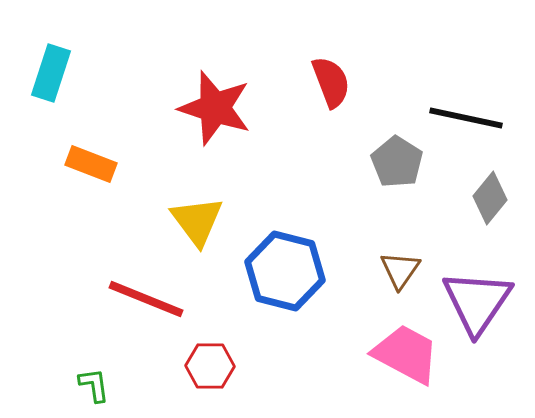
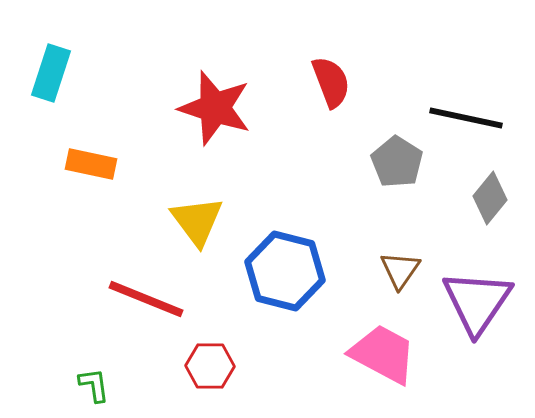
orange rectangle: rotated 9 degrees counterclockwise
pink trapezoid: moved 23 px left
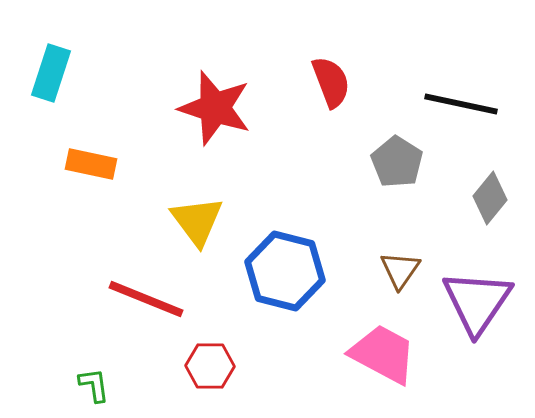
black line: moved 5 px left, 14 px up
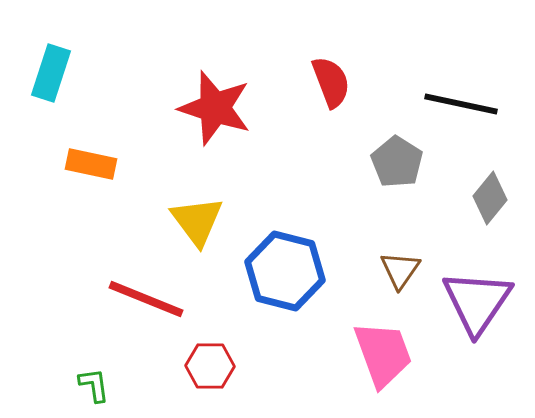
pink trapezoid: rotated 42 degrees clockwise
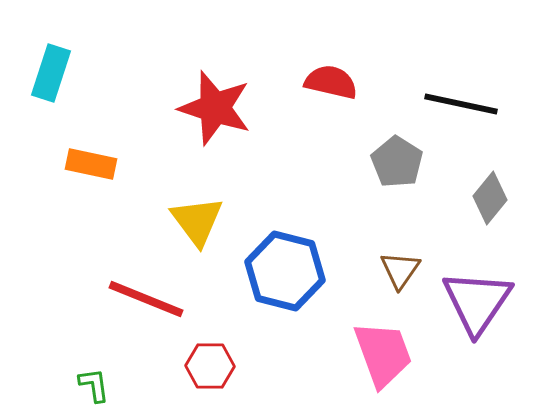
red semicircle: rotated 56 degrees counterclockwise
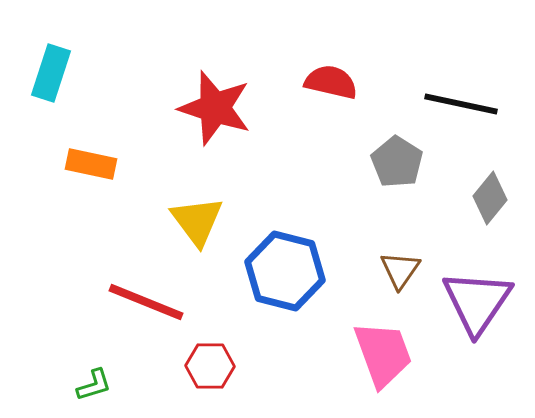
red line: moved 3 px down
green L-shape: rotated 81 degrees clockwise
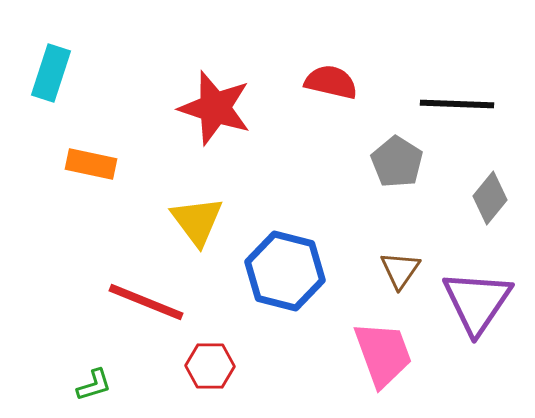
black line: moved 4 px left; rotated 10 degrees counterclockwise
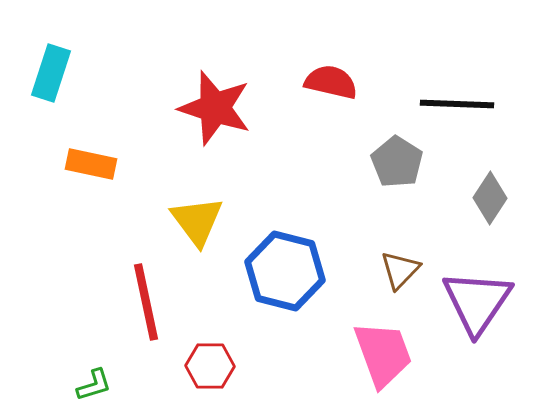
gray diamond: rotated 6 degrees counterclockwise
brown triangle: rotated 9 degrees clockwise
red line: rotated 56 degrees clockwise
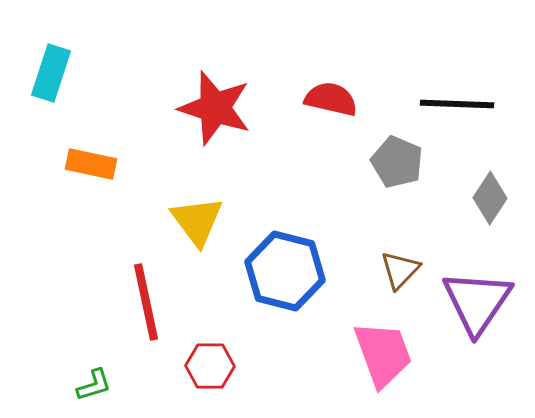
red semicircle: moved 17 px down
gray pentagon: rotated 9 degrees counterclockwise
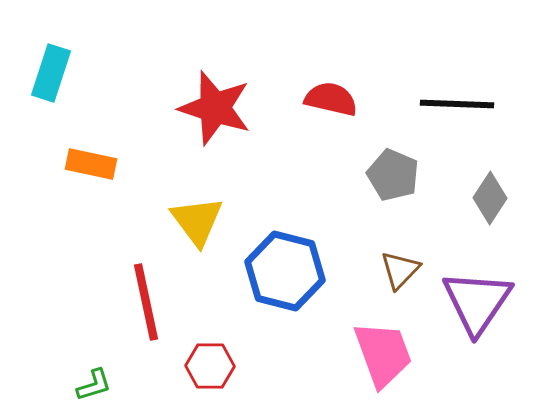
gray pentagon: moved 4 px left, 13 px down
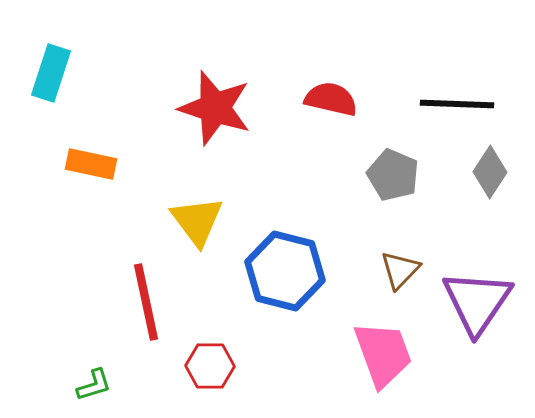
gray diamond: moved 26 px up
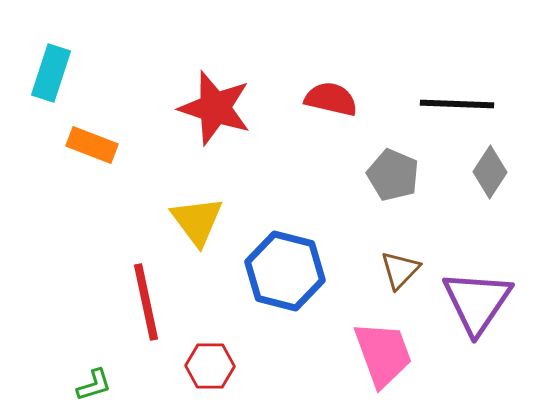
orange rectangle: moved 1 px right, 19 px up; rotated 9 degrees clockwise
